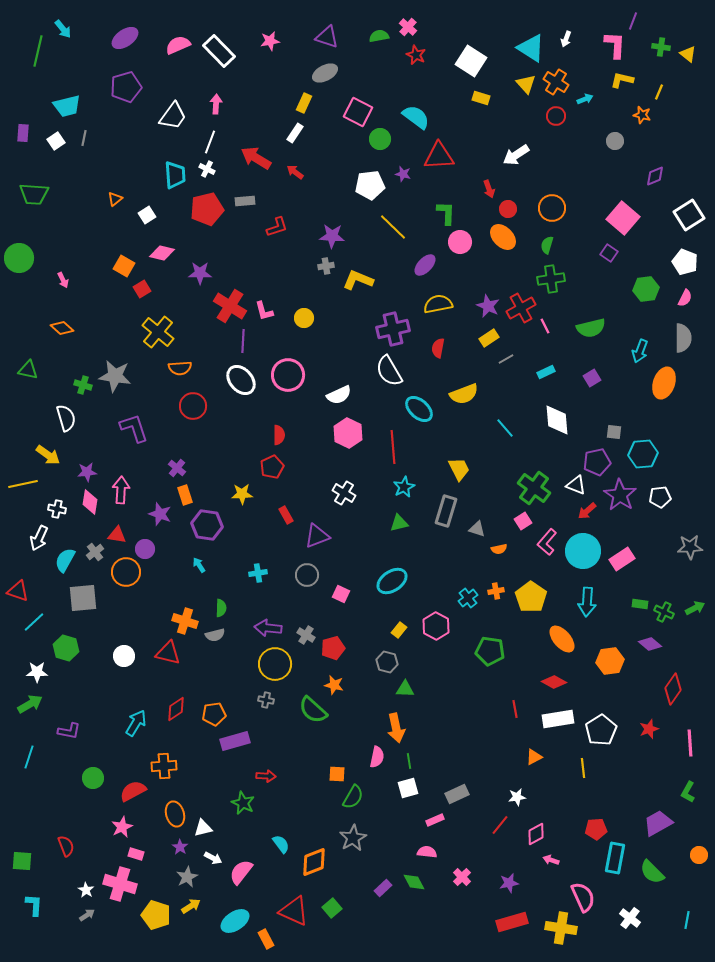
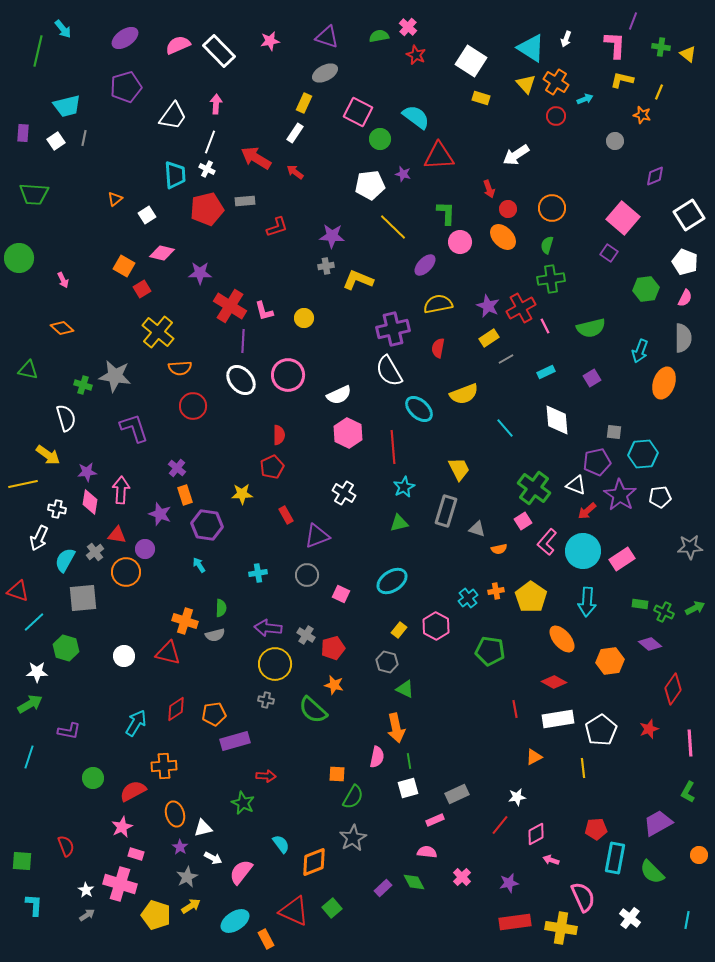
green triangle at (405, 689): rotated 24 degrees clockwise
red rectangle at (512, 922): moved 3 px right; rotated 8 degrees clockwise
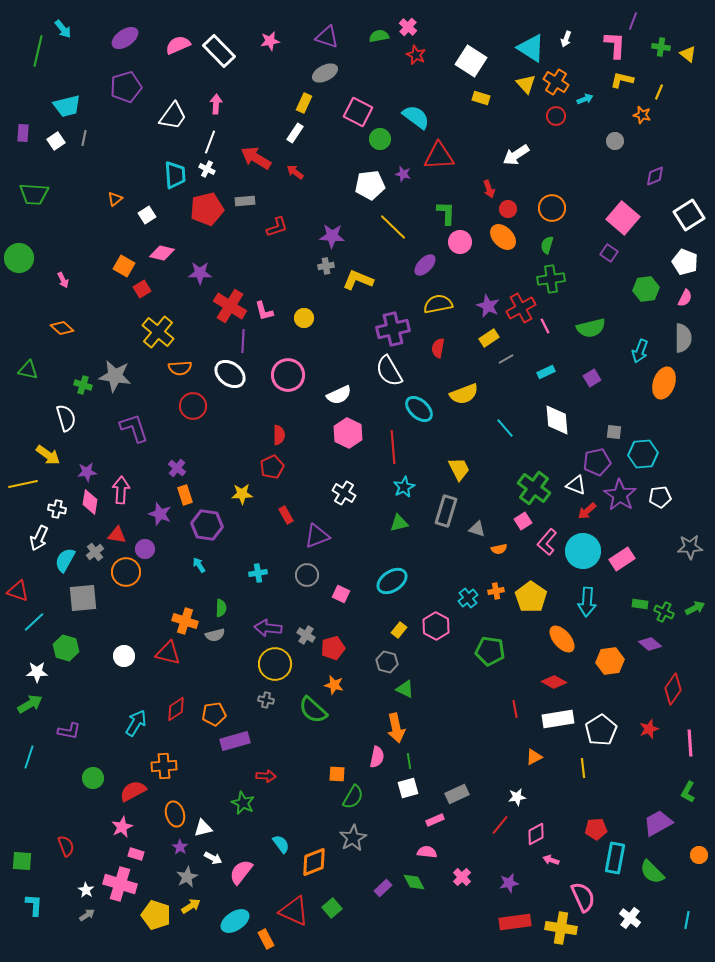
white ellipse at (241, 380): moved 11 px left, 6 px up; rotated 12 degrees counterclockwise
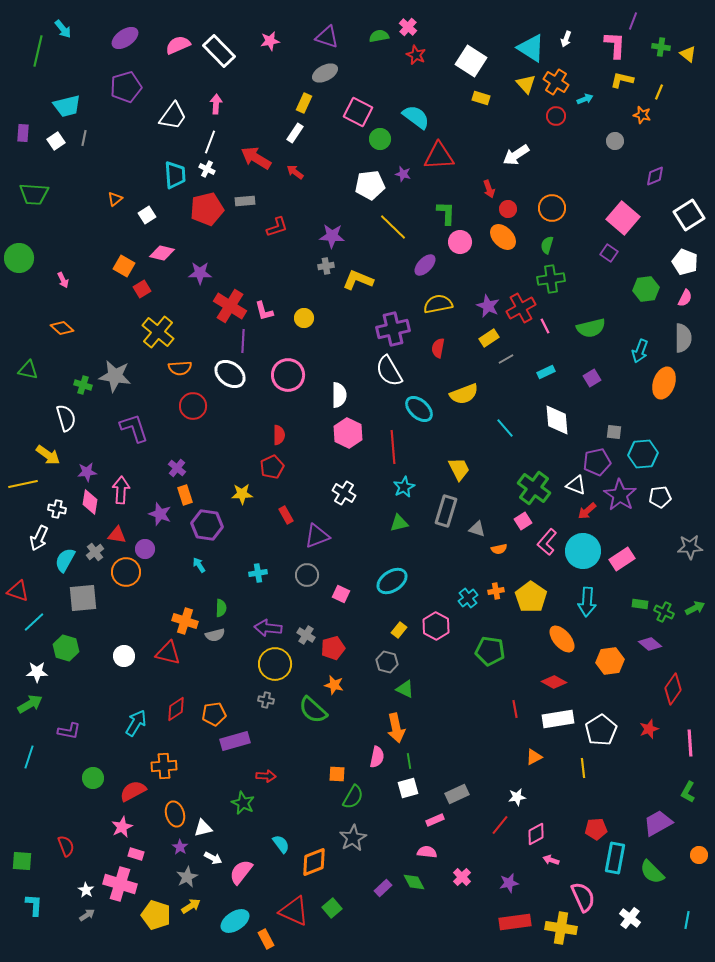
white semicircle at (339, 395): rotated 65 degrees counterclockwise
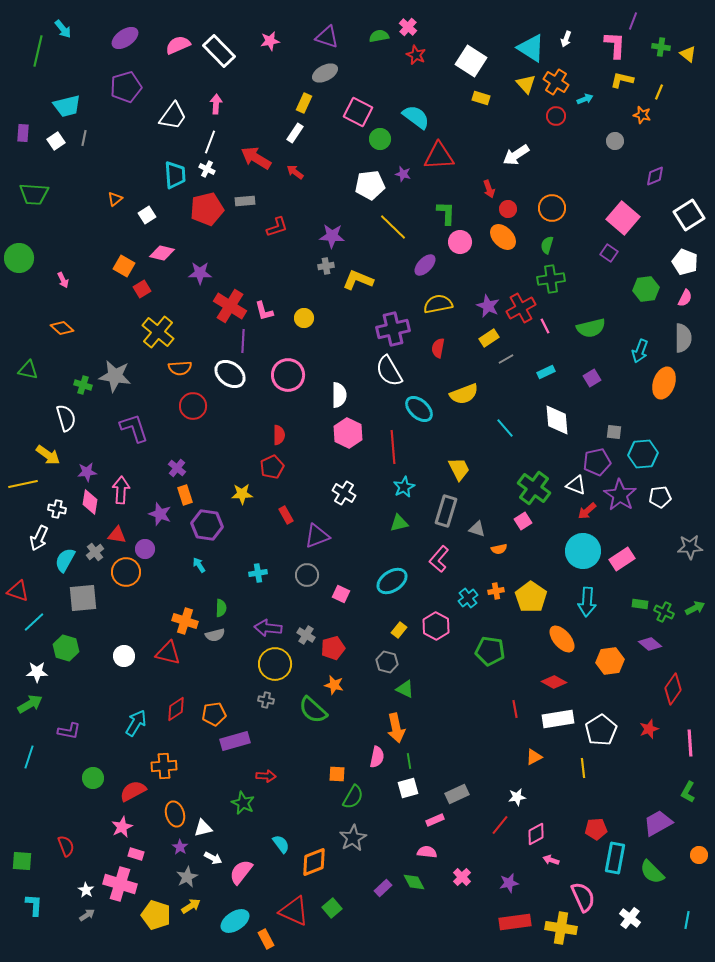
pink L-shape at (547, 542): moved 108 px left, 17 px down
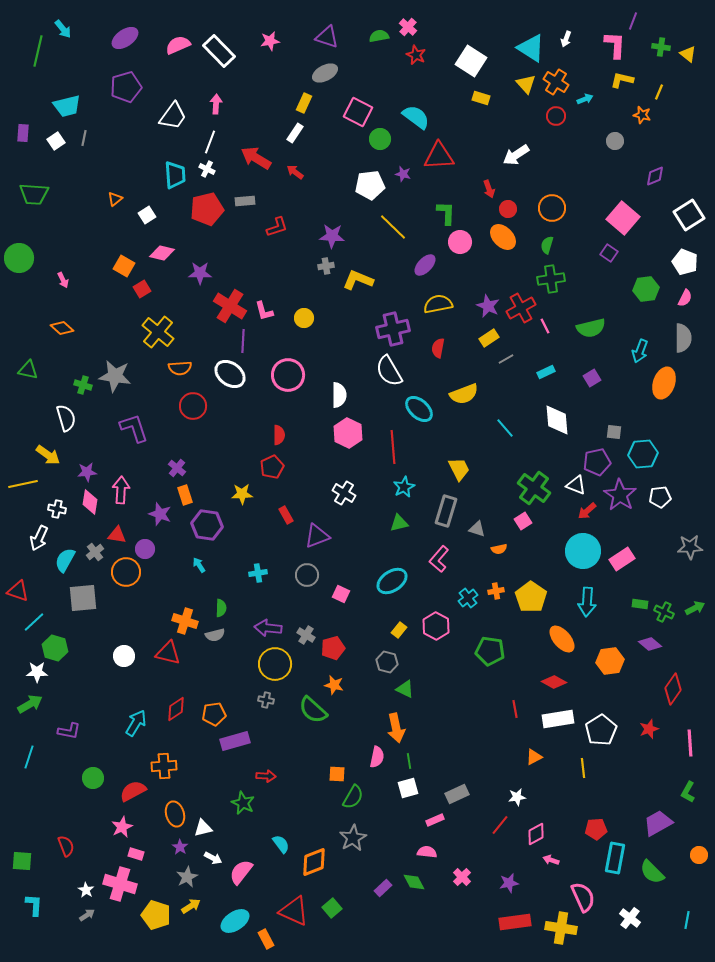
green hexagon at (66, 648): moved 11 px left
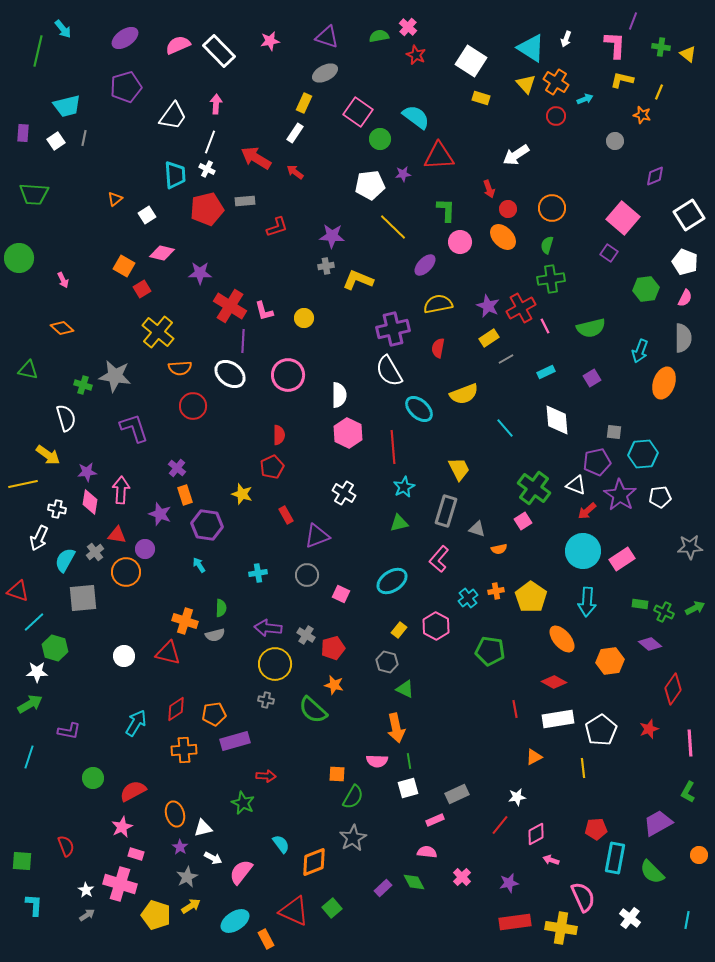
pink square at (358, 112): rotated 8 degrees clockwise
purple star at (403, 174): rotated 21 degrees counterclockwise
green L-shape at (446, 213): moved 3 px up
yellow star at (242, 494): rotated 20 degrees clockwise
pink semicircle at (377, 757): moved 4 px down; rotated 80 degrees clockwise
orange cross at (164, 766): moved 20 px right, 16 px up
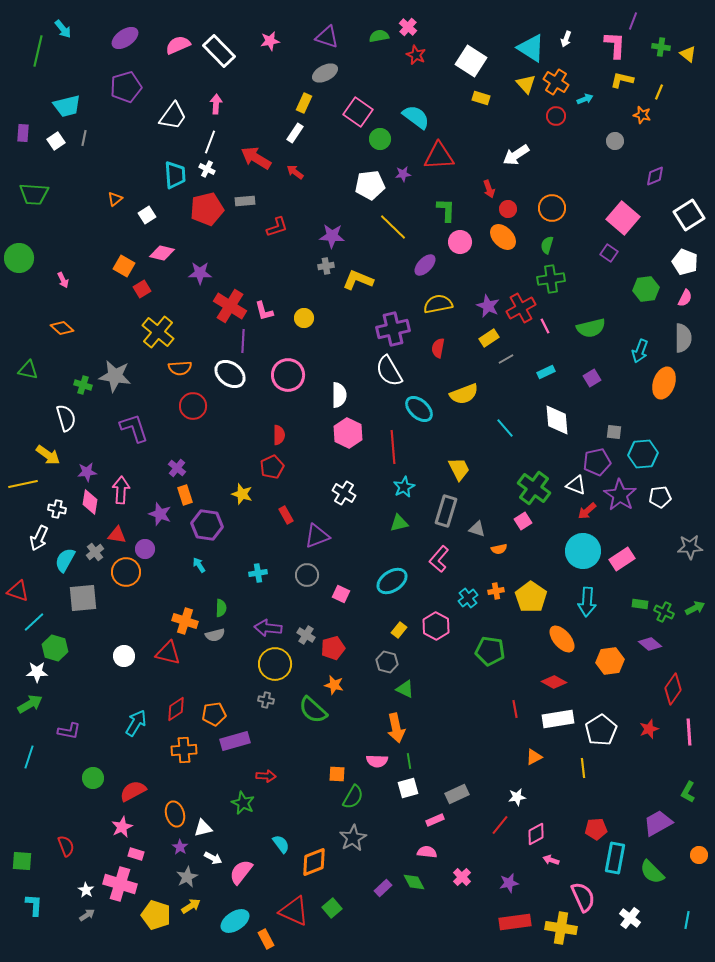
pink line at (690, 743): moved 1 px left, 11 px up
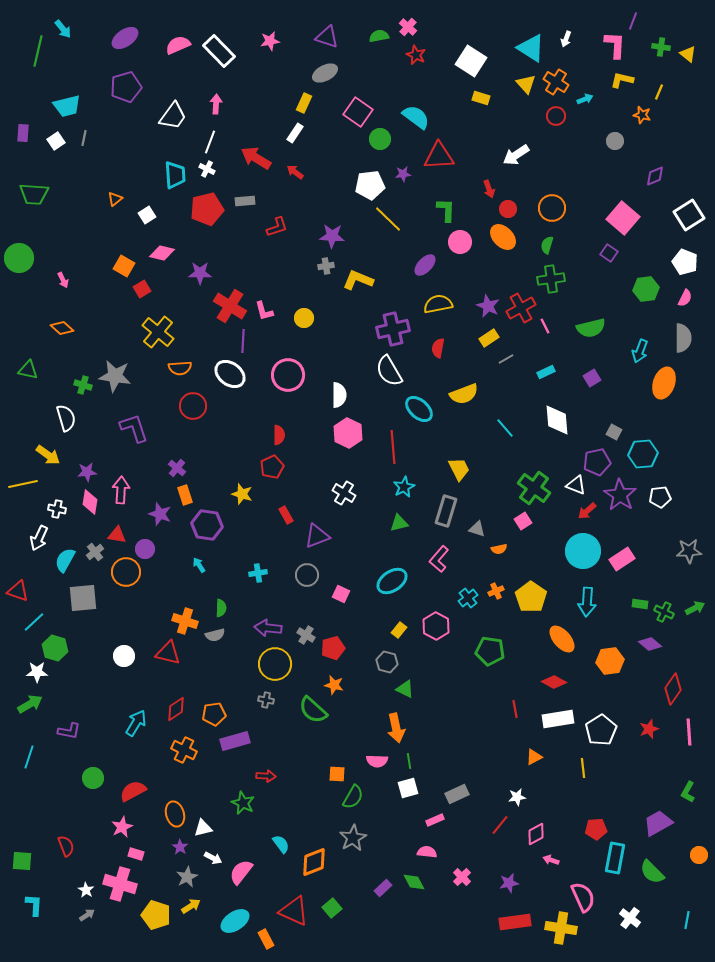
yellow line at (393, 227): moved 5 px left, 8 px up
gray square at (614, 432): rotated 21 degrees clockwise
gray star at (690, 547): moved 1 px left, 4 px down
orange cross at (496, 591): rotated 14 degrees counterclockwise
orange cross at (184, 750): rotated 30 degrees clockwise
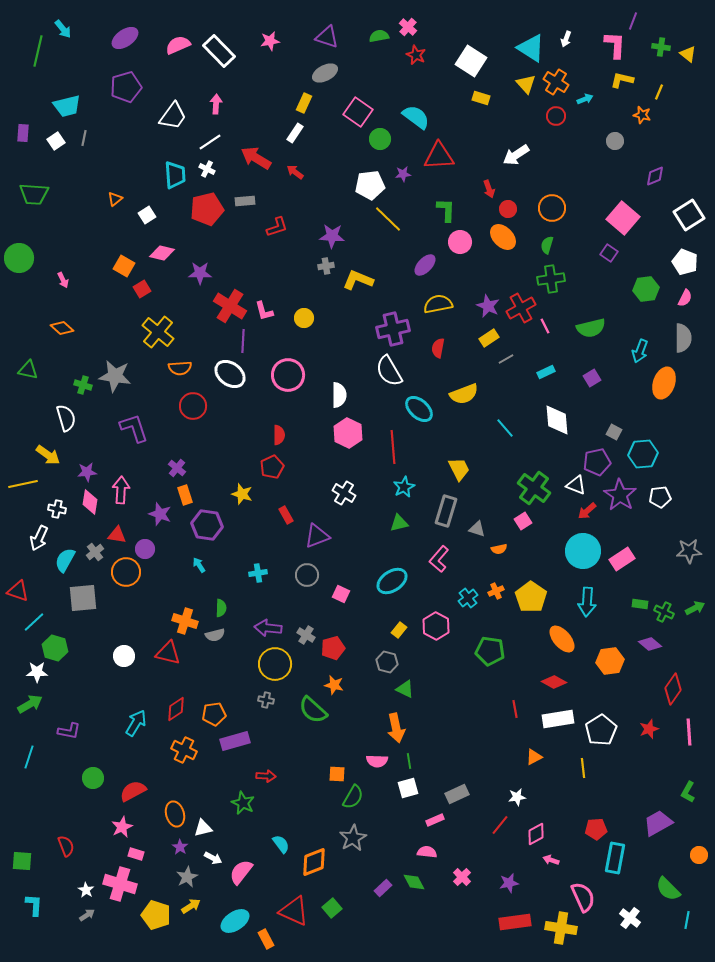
white line at (210, 142): rotated 35 degrees clockwise
green semicircle at (652, 872): moved 16 px right, 17 px down
